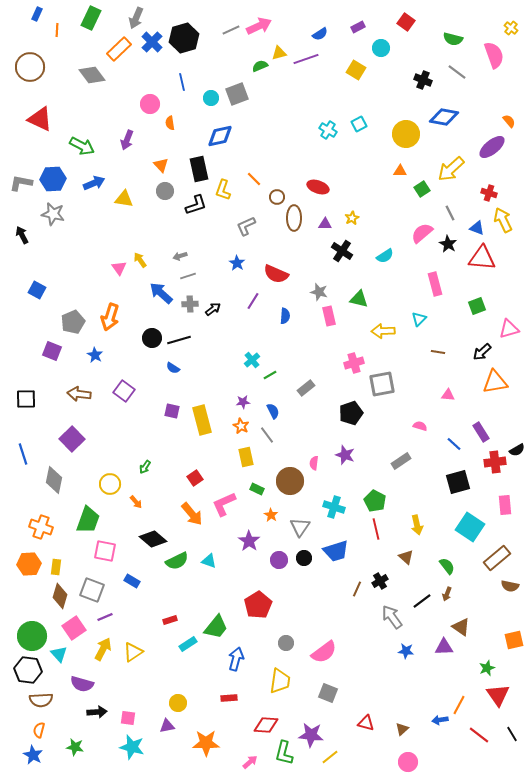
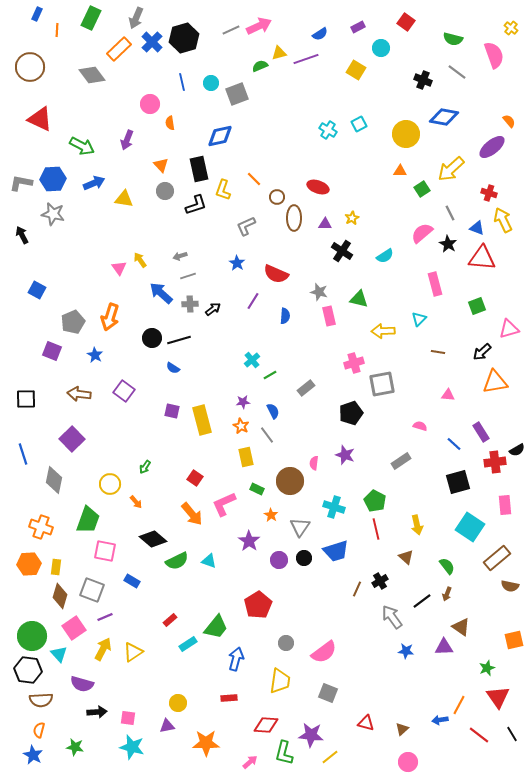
cyan circle at (211, 98): moved 15 px up
red square at (195, 478): rotated 21 degrees counterclockwise
red rectangle at (170, 620): rotated 24 degrees counterclockwise
red triangle at (498, 695): moved 2 px down
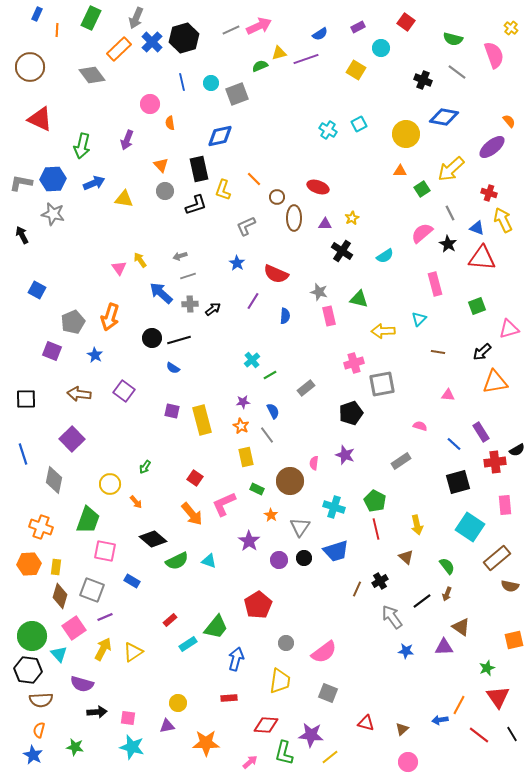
green arrow at (82, 146): rotated 75 degrees clockwise
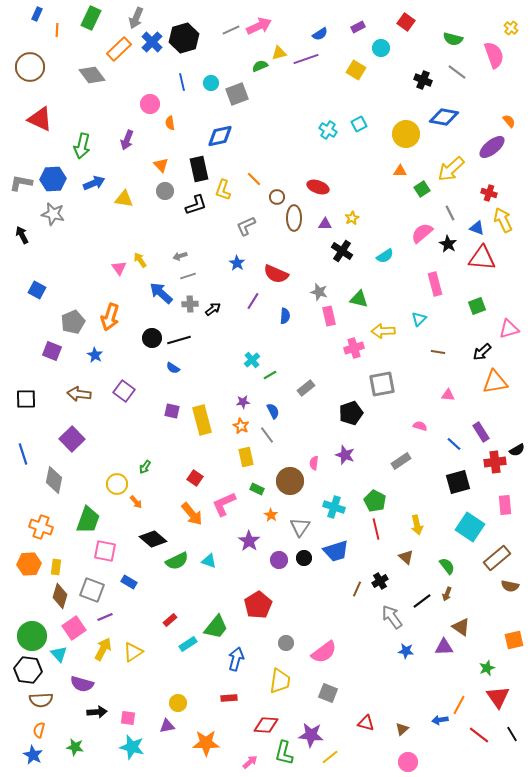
pink cross at (354, 363): moved 15 px up
yellow circle at (110, 484): moved 7 px right
blue rectangle at (132, 581): moved 3 px left, 1 px down
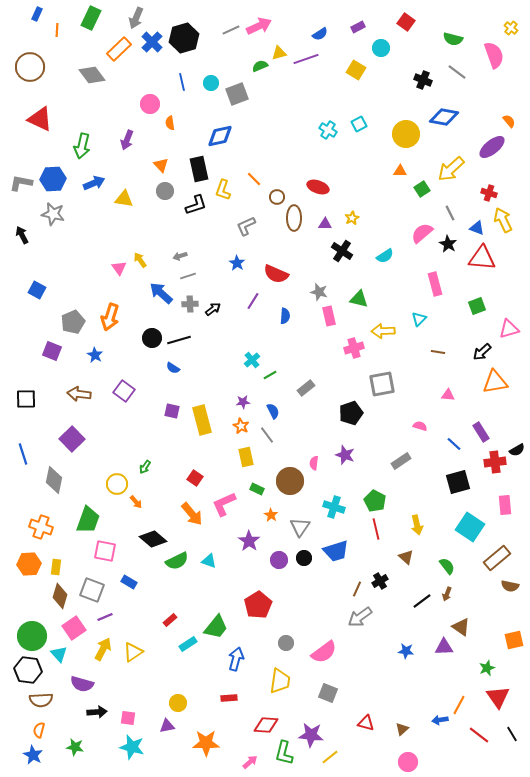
gray arrow at (392, 617): moved 32 px left; rotated 90 degrees counterclockwise
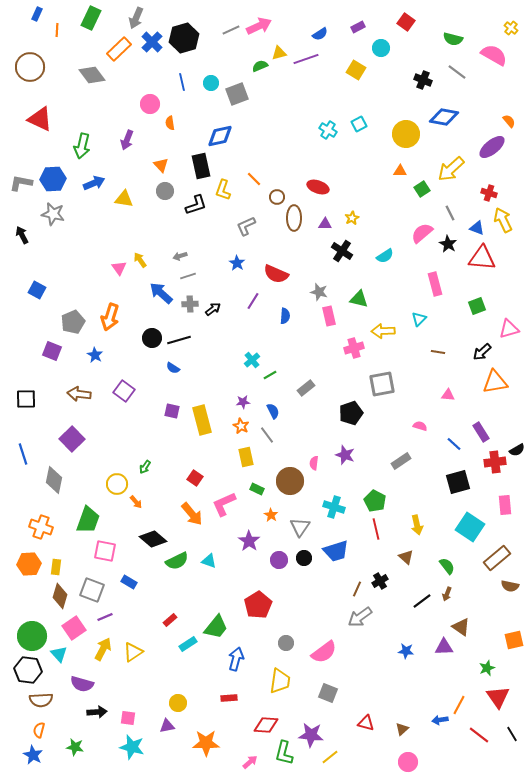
pink semicircle at (494, 55): rotated 40 degrees counterclockwise
black rectangle at (199, 169): moved 2 px right, 3 px up
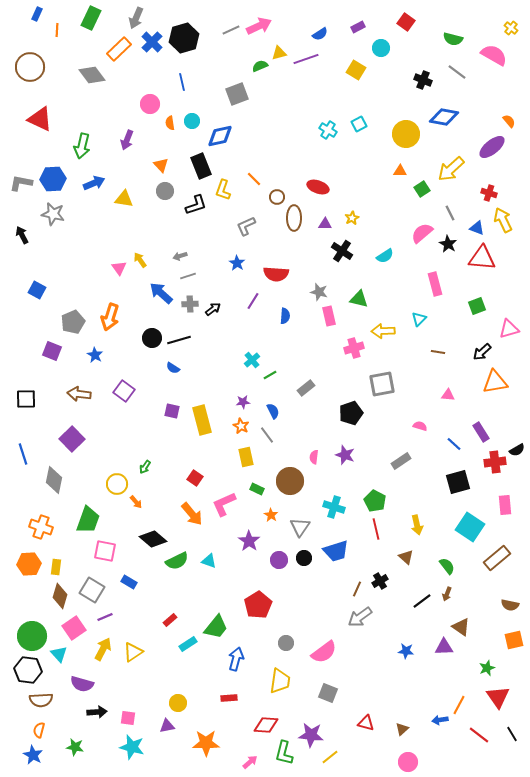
cyan circle at (211, 83): moved 19 px left, 38 px down
black rectangle at (201, 166): rotated 10 degrees counterclockwise
red semicircle at (276, 274): rotated 20 degrees counterclockwise
pink semicircle at (314, 463): moved 6 px up
brown semicircle at (510, 586): moved 19 px down
gray square at (92, 590): rotated 10 degrees clockwise
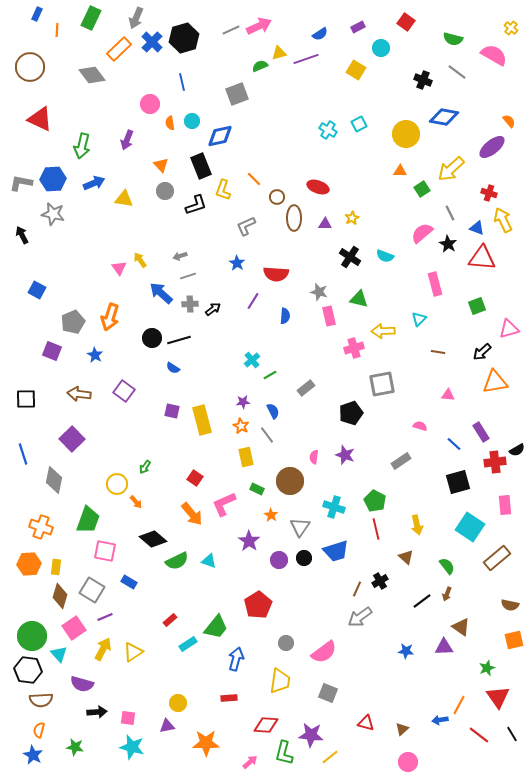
black cross at (342, 251): moved 8 px right, 6 px down
cyan semicircle at (385, 256): rotated 54 degrees clockwise
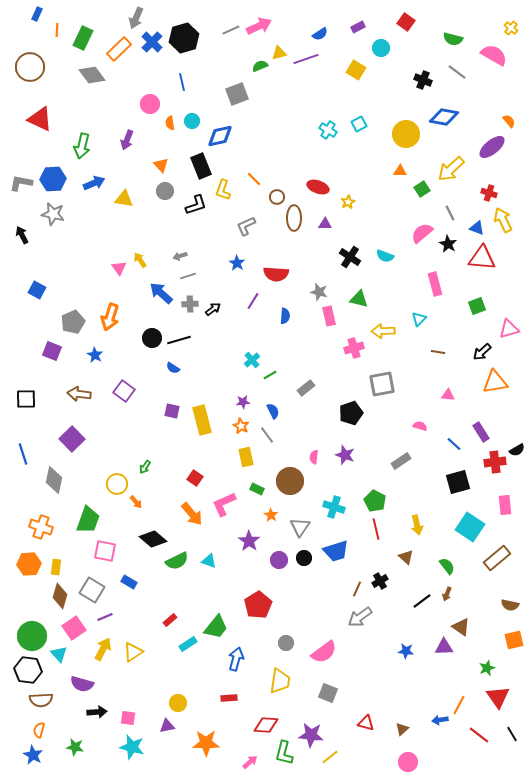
green rectangle at (91, 18): moved 8 px left, 20 px down
yellow star at (352, 218): moved 4 px left, 16 px up
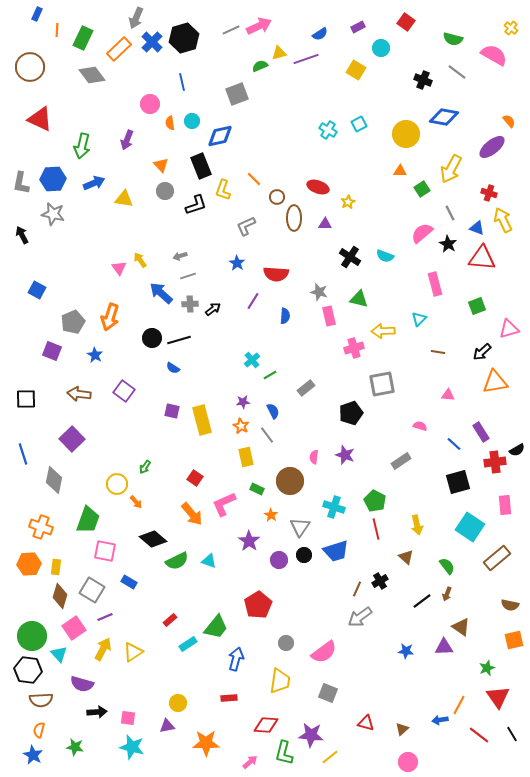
yellow arrow at (451, 169): rotated 20 degrees counterclockwise
gray L-shape at (21, 183): rotated 90 degrees counterclockwise
black circle at (304, 558): moved 3 px up
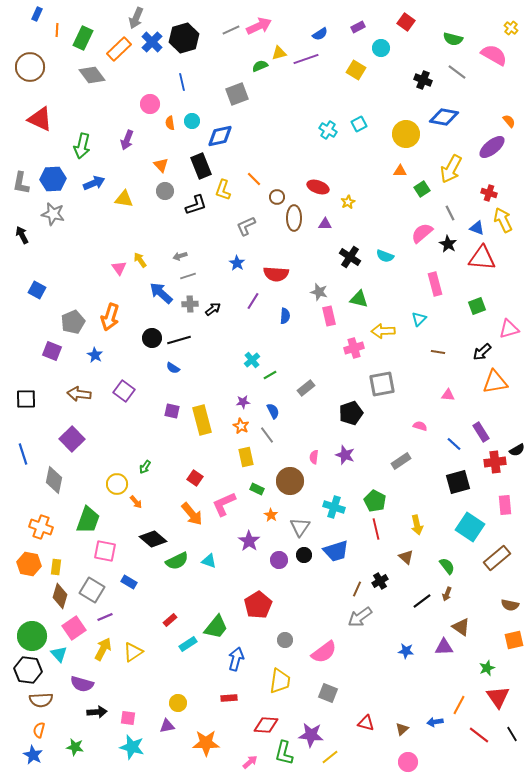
orange hexagon at (29, 564): rotated 15 degrees clockwise
gray circle at (286, 643): moved 1 px left, 3 px up
blue arrow at (440, 720): moved 5 px left, 2 px down
